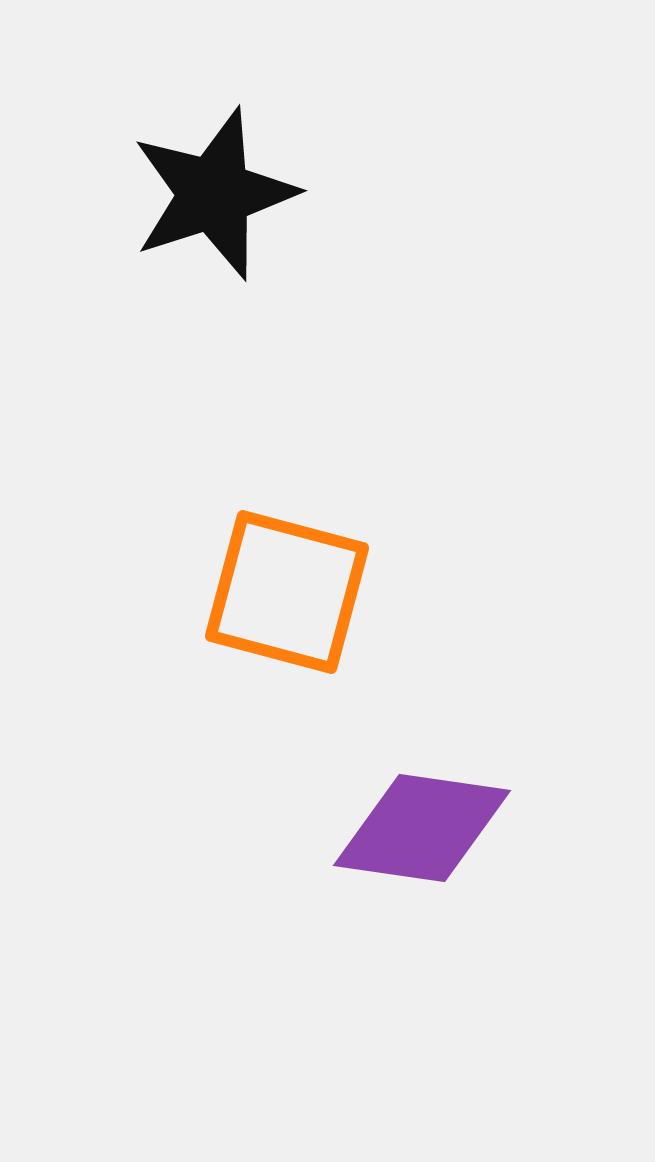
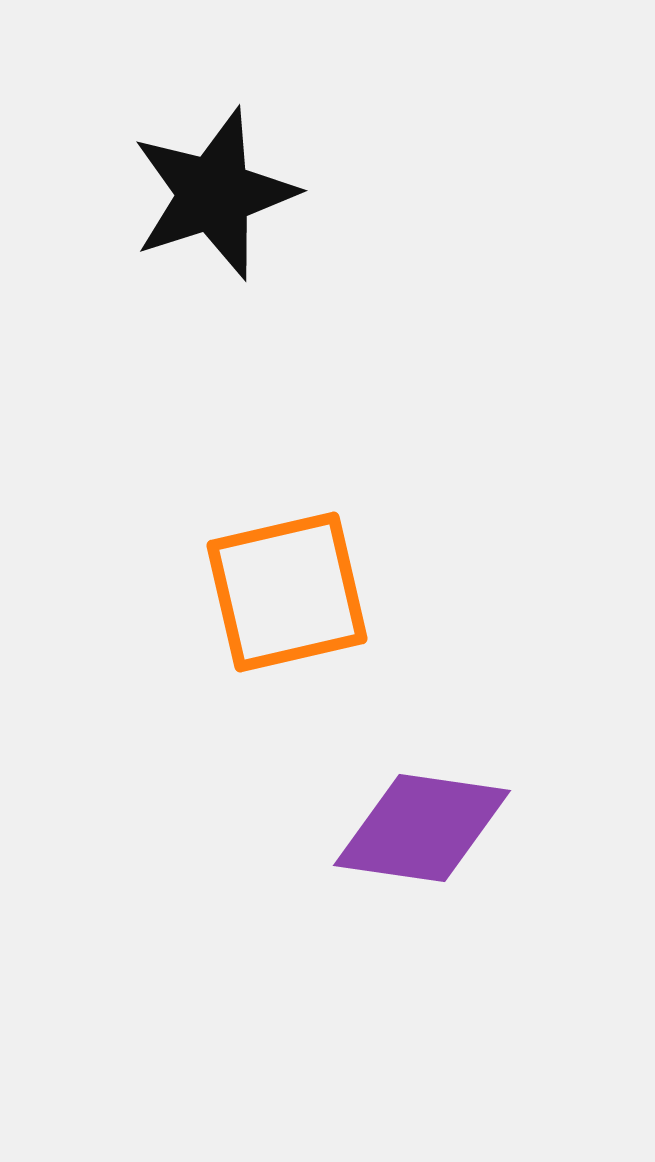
orange square: rotated 28 degrees counterclockwise
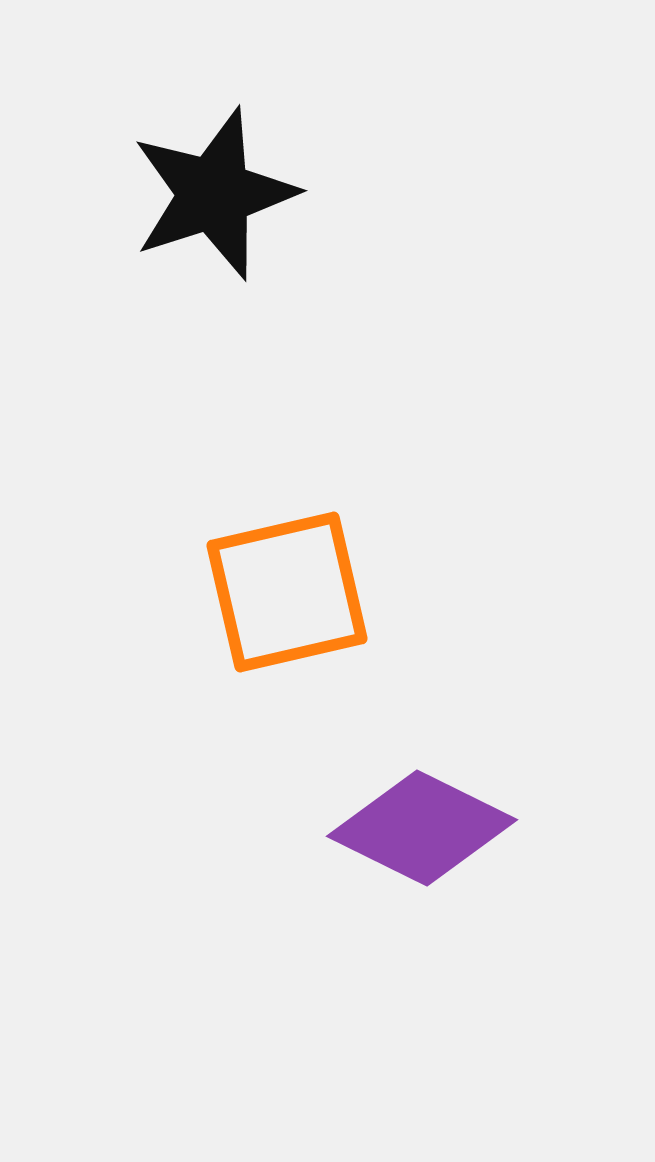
purple diamond: rotated 18 degrees clockwise
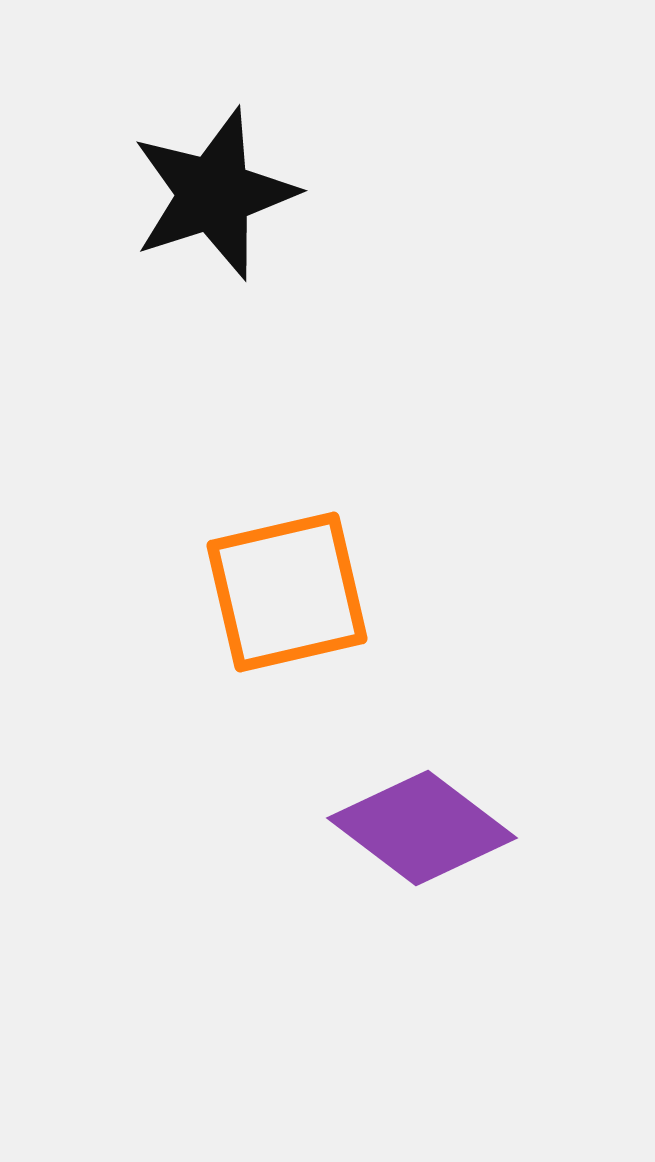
purple diamond: rotated 11 degrees clockwise
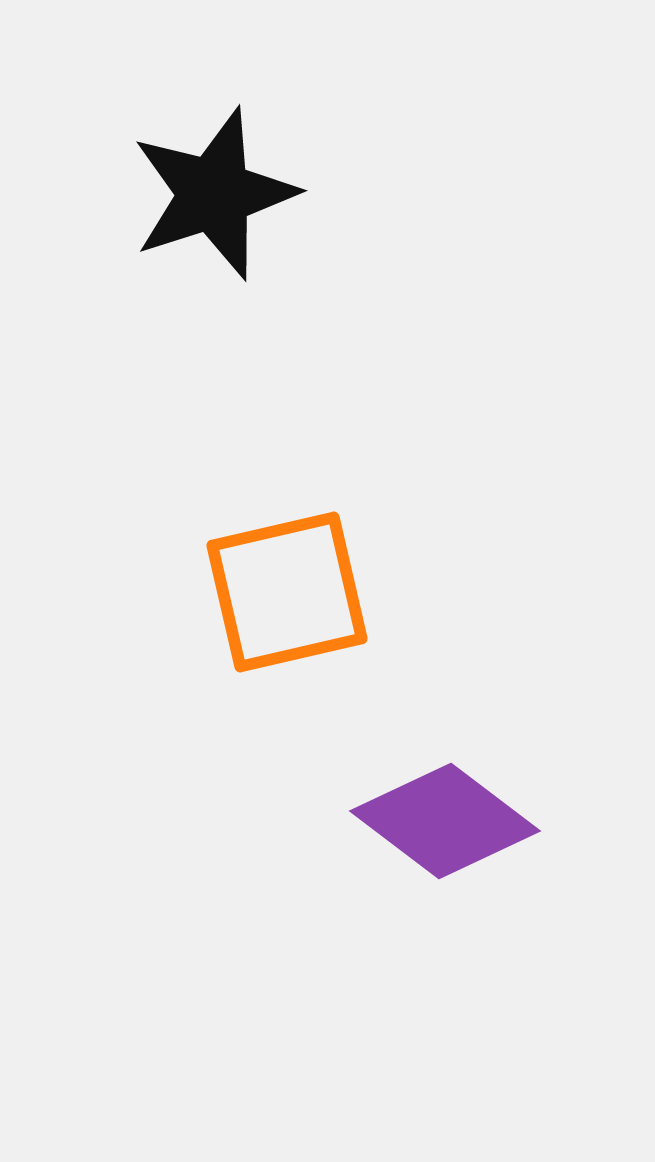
purple diamond: moved 23 px right, 7 px up
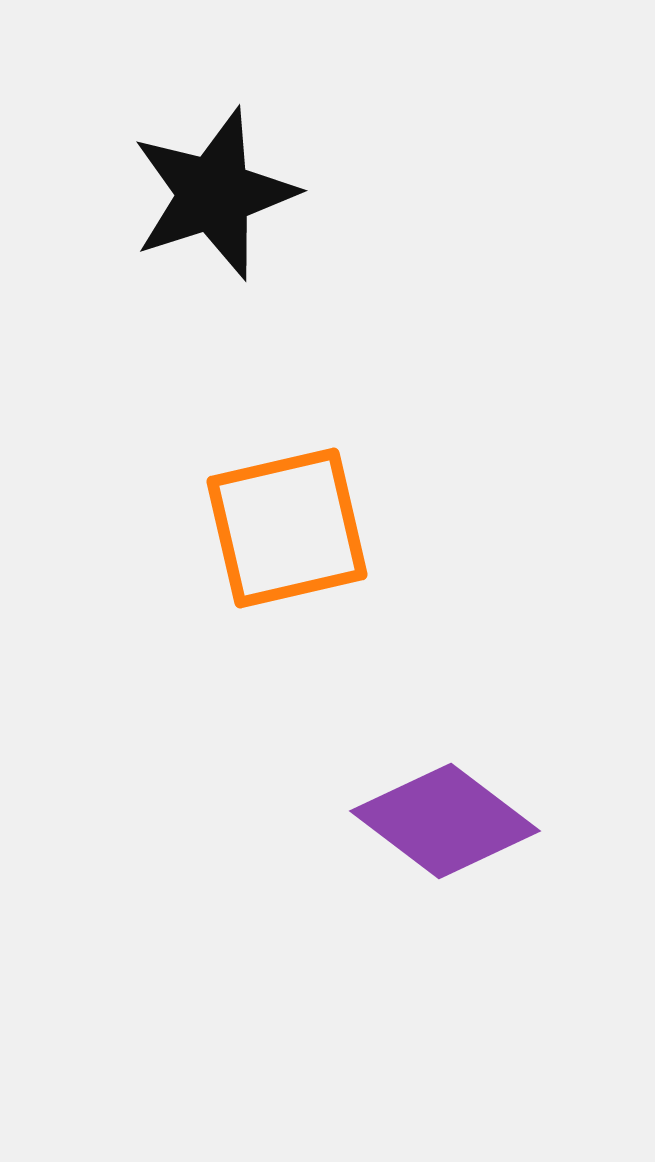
orange square: moved 64 px up
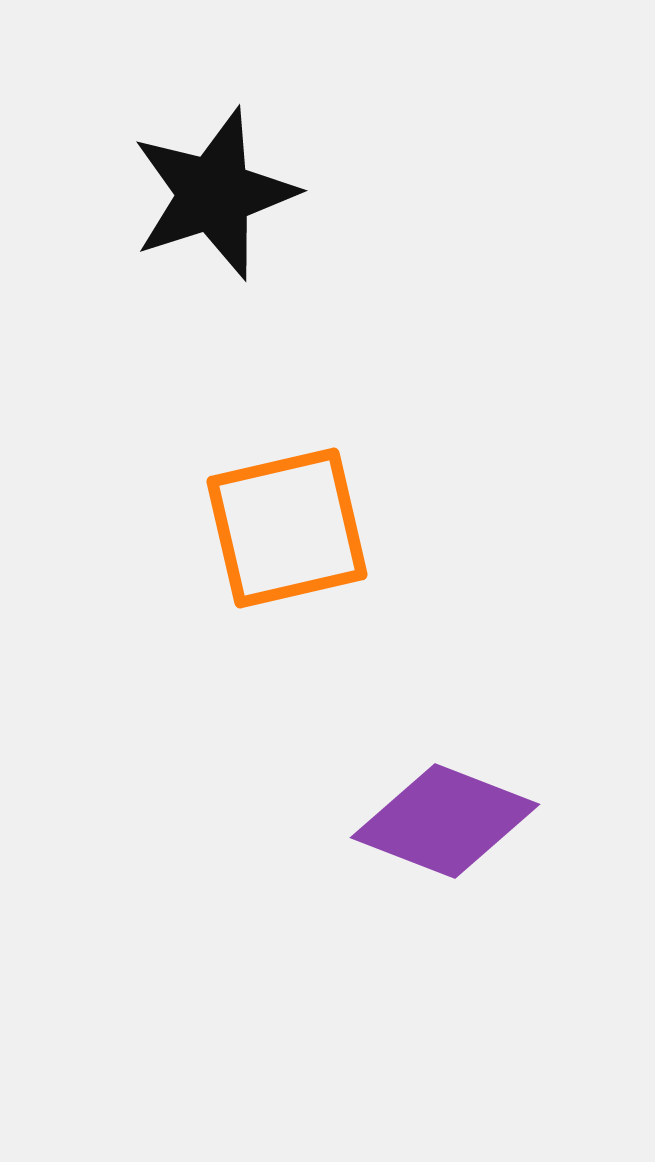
purple diamond: rotated 16 degrees counterclockwise
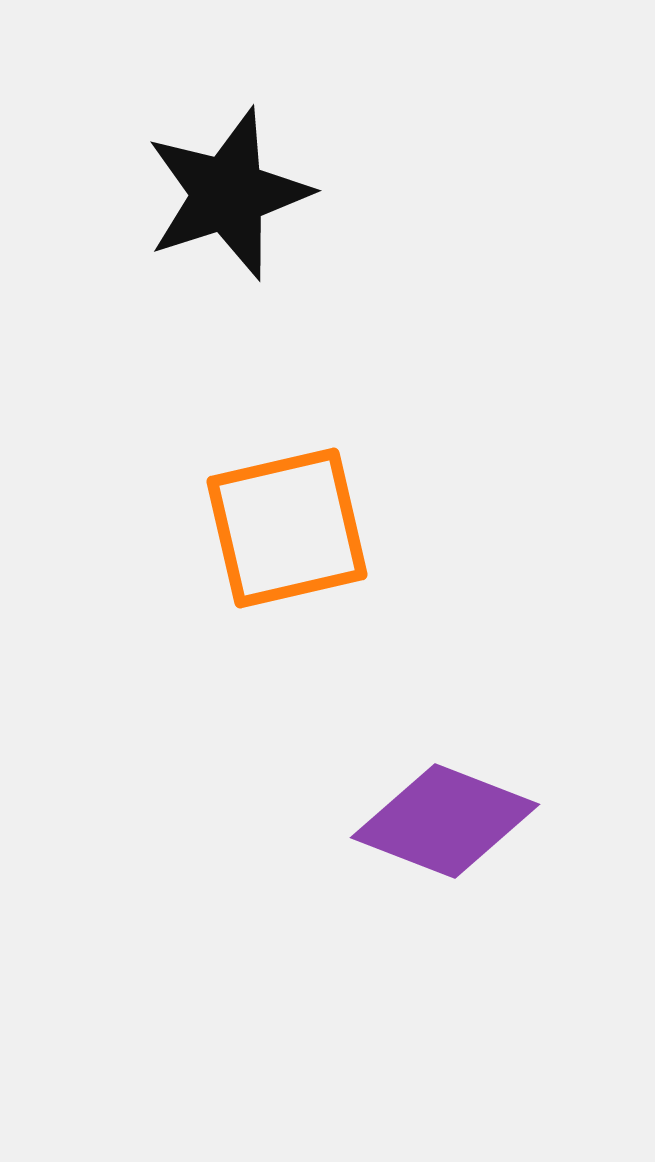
black star: moved 14 px right
